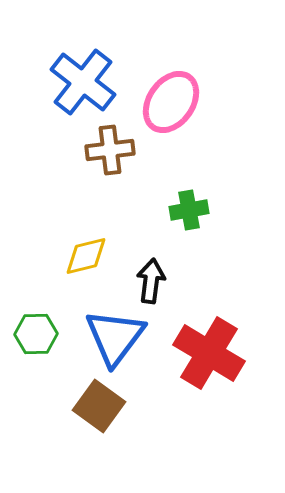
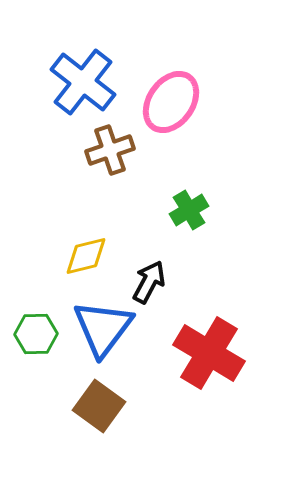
brown cross: rotated 12 degrees counterclockwise
green cross: rotated 21 degrees counterclockwise
black arrow: moved 2 px left, 1 px down; rotated 21 degrees clockwise
blue triangle: moved 12 px left, 9 px up
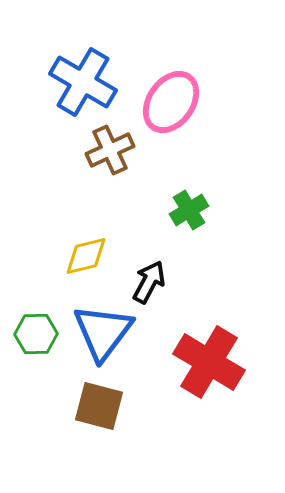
blue cross: rotated 8 degrees counterclockwise
brown cross: rotated 6 degrees counterclockwise
blue triangle: moved 4 px down
red cross: moved 9 px down
brown square: rotated 21 degrees counterclockwise
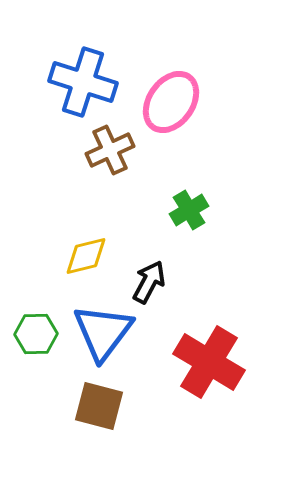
blue cross: rotated 12 degrees counterclockwise
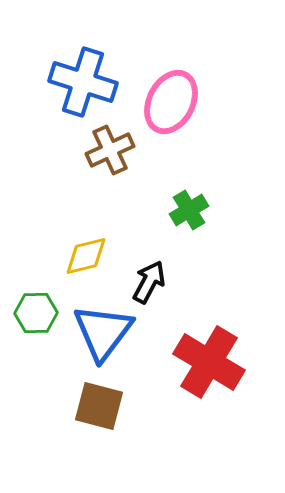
pink ellipse: rotated 8 degrees counterclockwise
green hexagon: moved 21 px up
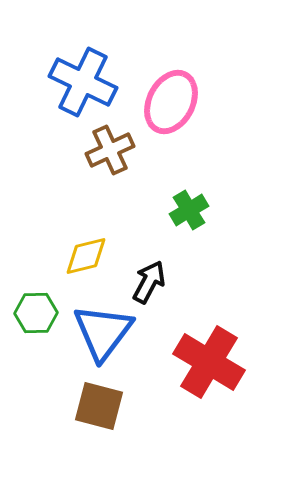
blue cross: rotated 8 degrees clockwise
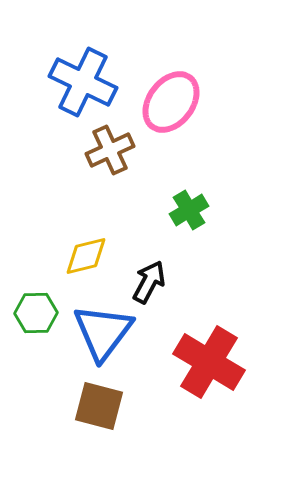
pink ellipse: rotated 10 degrees clockwise
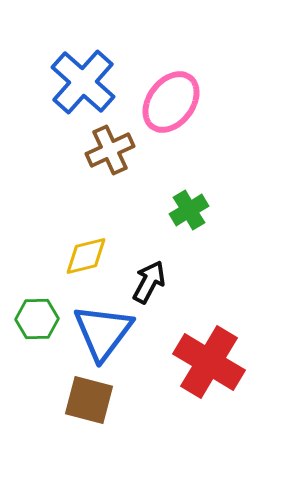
blue cross: rotated 16 degrees clockwise
green hexagon: moved 1 px right, 6 px down
brown square: moved 10 px left, 6 px up
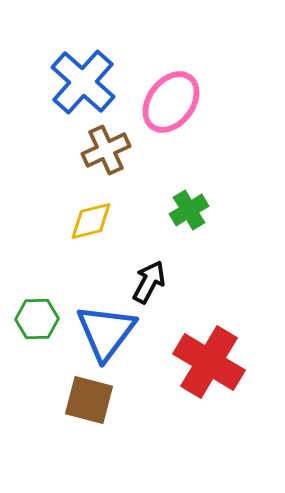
brown cross: moved 4 px left
yellow diamond: moved 5 px right, 35 px up
blue triangle: moved 3 px right
